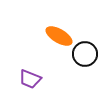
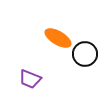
orange ellipse: moved 1 px left, 2 px down
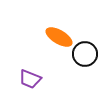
orange ellipse: moved 1 px right, 1 px up
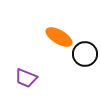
purple trapezoid: moved 4 px left, 1 px up
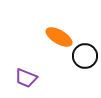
black circle: moved 2 px down
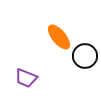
orange ellipse: rotated 20 degrees clockwise
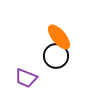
black circle: moved 29 px left
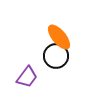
purple trapezoid: moved 1 px right, 1 px up; rotated 75 degrees counterclockwise
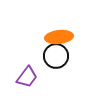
orange ellipse: rotated 56 degrees counterclockwise
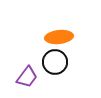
black circle: moved 1 px left, 6 px down
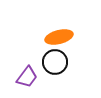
orange ellipse: rotated 8 degrees counterclockwise
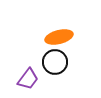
purple trapezoid: moved 1 px right, 2 px down
